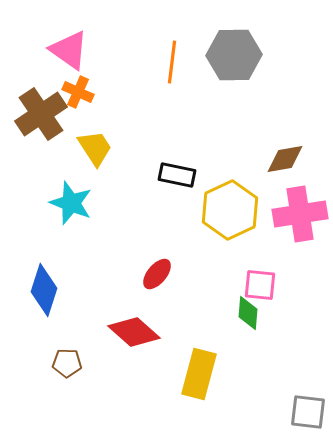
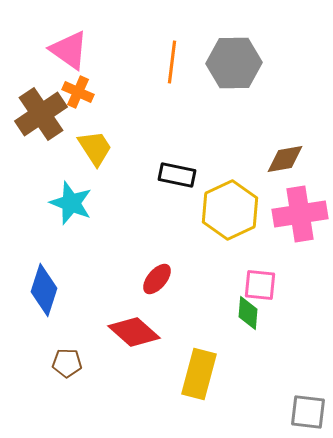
gray hexagon: moved 8 px down
red ellipse: moved 5 px down
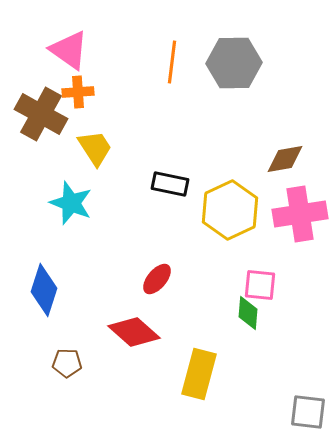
orange cross: rotated 28 degrees counterclockwise
brown cross: rotated 27 degrees counterclockwise
black rectangle: moved 7 px left, 9 px down
